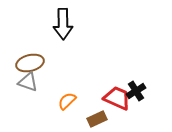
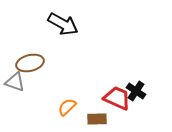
black arrow: rotated 60 degrees counterclockwise
gray triangle: moved 13 px left
black cross: rotated 24 degrees counterclockwise
orange semicircle: moved 6 px down
brown rectangle: rotated 24 degrees clockwise
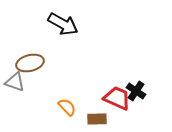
orange semicircle: rotated 90 degrees clockwise
